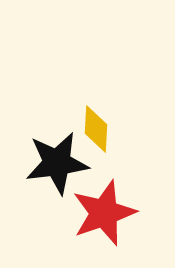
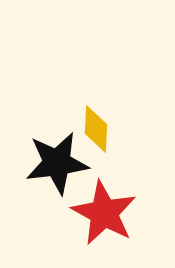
red star: rotated 24 degrees counterclockwise
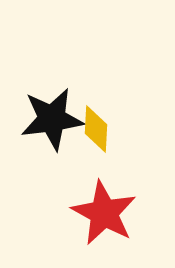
black star: moved 5 px left, 44 px up
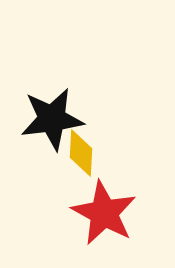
yellow diamond: moved 15 px left, 24 px down
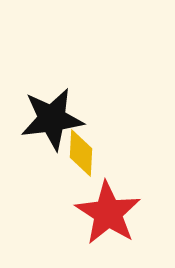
red star: moved 4 px right; rotated 4 degrees clockwise
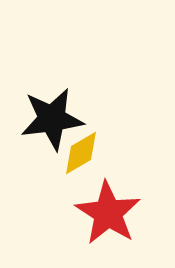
yellow diamond: rotated 57 degrees clockwise
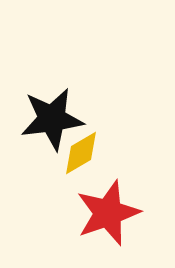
red star: rotated 20 degrees clockwise
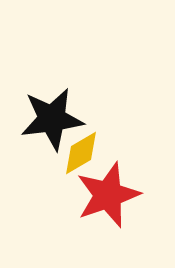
red star: moved 18 px up
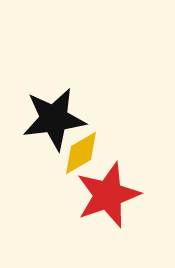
black star: moved 2 px right
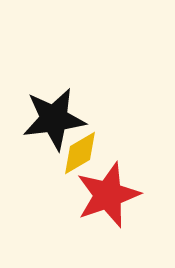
yellow diamond: moved 1 px left
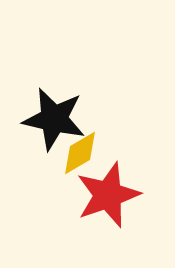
black star: rotated 20 degrees clockwise
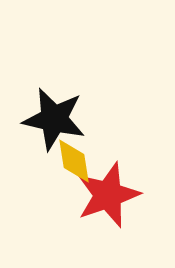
yellow diamond: moved 6 px left, 8 px down; rotated 69 degrees counterclockwise
